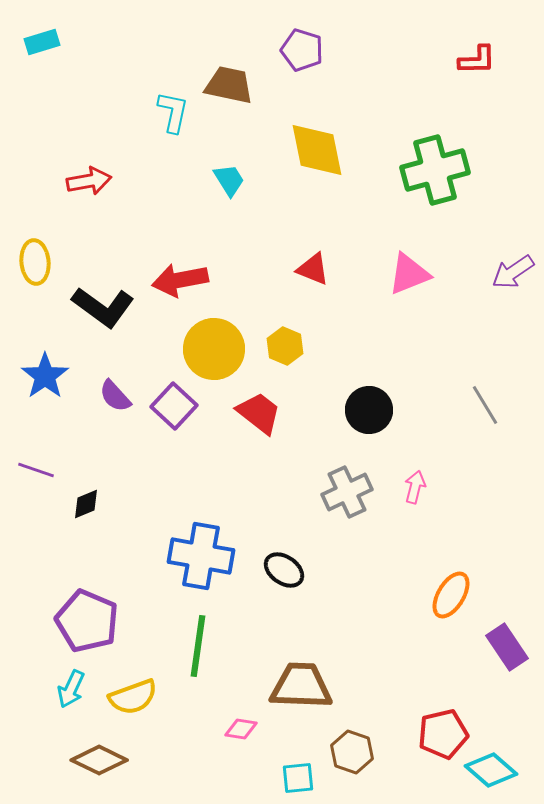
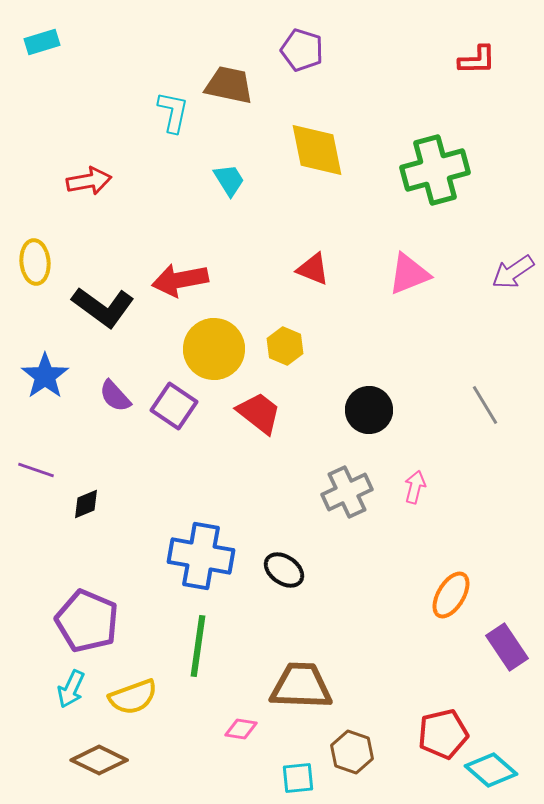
purple square at (174, 406): rotated 9 degrees counterclockwise
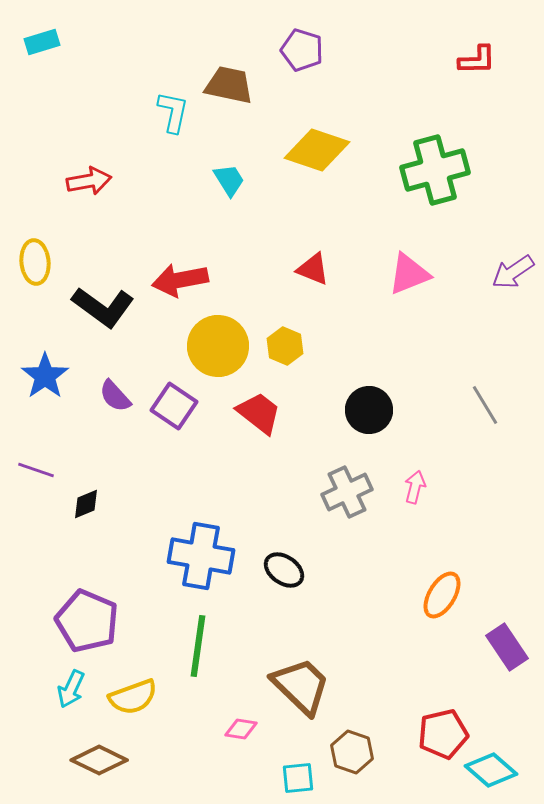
yellow diamond at (317, 150): rotated 60 degrees counterclockwise
yellow circle at (214, 349): moved 4 px right, 3 px up
orange ellipse at (451, 595): moved 9 px left
brown trapezoid at (301, 686): rotated 42 degrees clockwise
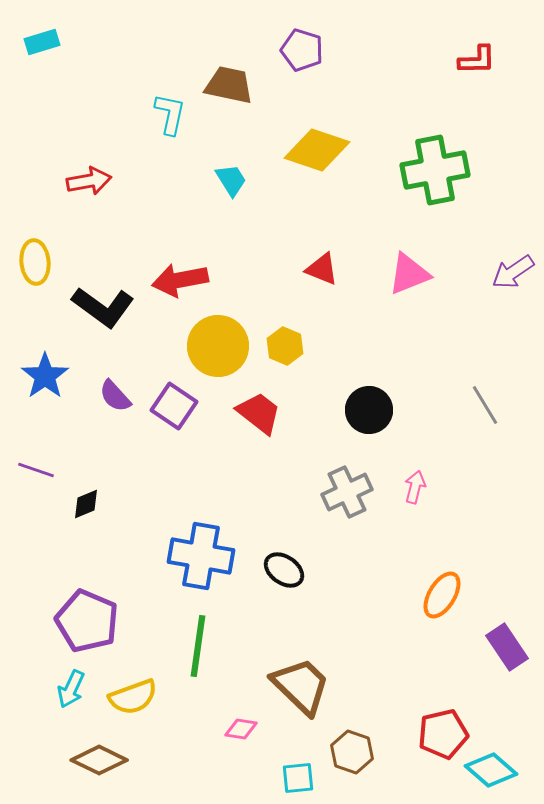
cyan L-shape at (173, 112): moved 3 px left, 2 px down
green cross at (435, 170): rotated 4 degrees clockwise
cyan trapezoid at (229, 180): moved 2 px right
red triangle at (313, 269): moved 9 px right
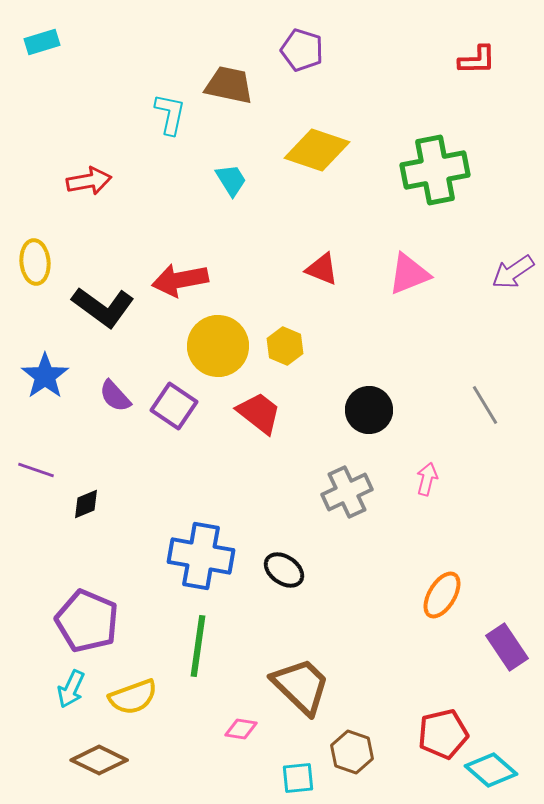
pink arrow at (415, 487): moved 12 px right, 8 px up
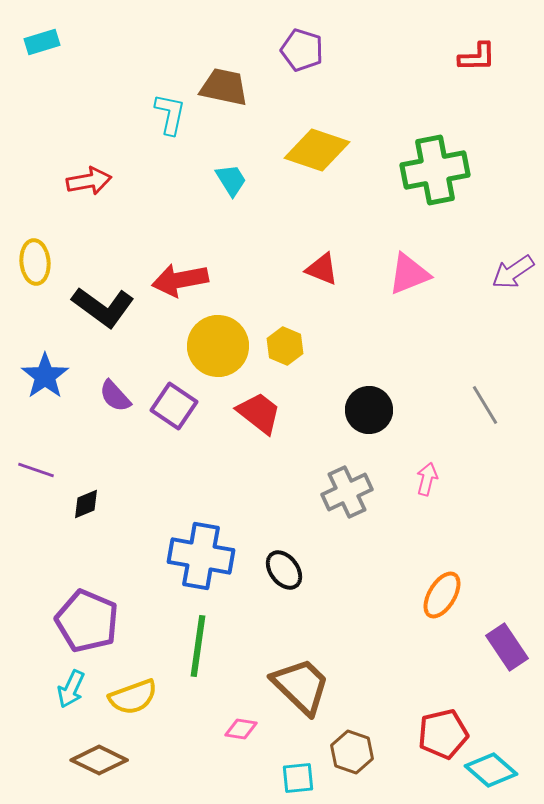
red L-shape at (477, 60): moved 3 px up
brown trapezoid at (229, 85): moved 5 px left, 2 px down
black ellipse at (284, 570): rotated 18 degrees clockwise
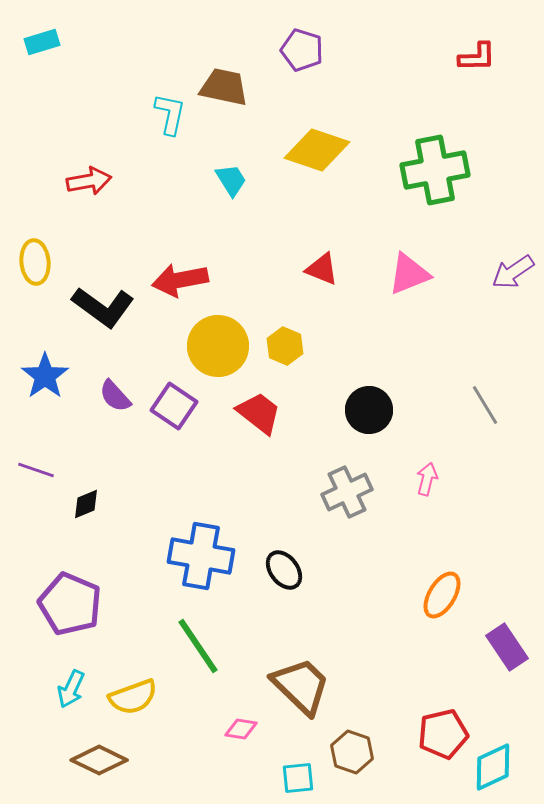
purple pentagon at (87, 621): moved 17 px left, 17 px up
green line at (198, 646): rotated 42 degrees counterclockwise
cyan diamond at (491, 770): moved 2 px right, 3 px up; rotated 66 degrees counterclockwise
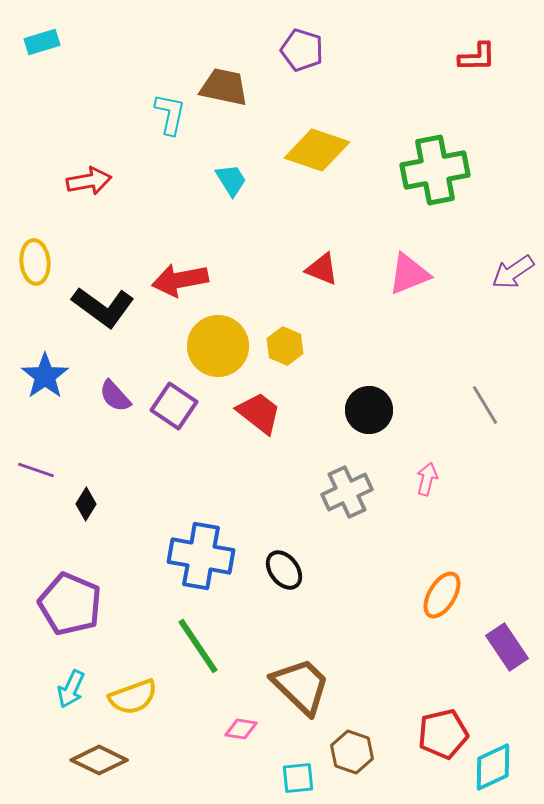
black diamond at (86, 504): rotated 36 degrees counterclockwise
